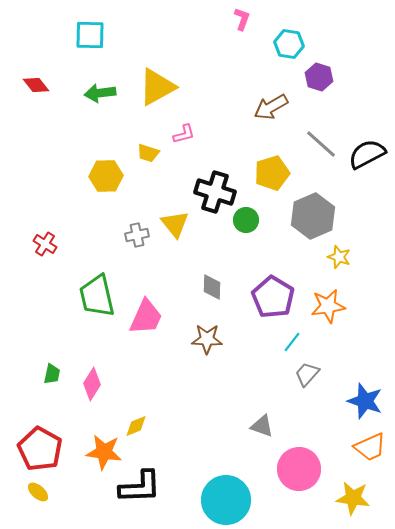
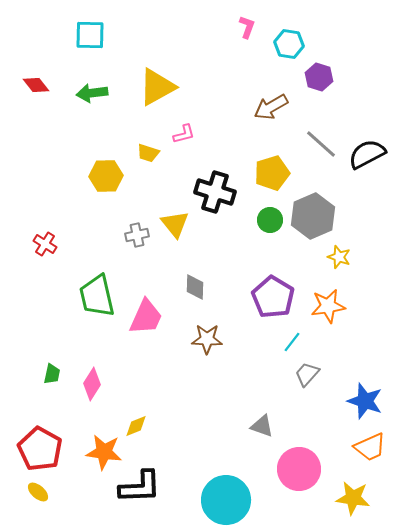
pink L-shape at (242, 19): moved 5 px right, 8 px down
green arrow at (100, 93): moved 8 px left
green circle at (246, 220): moved 24 px right
gray diamond at (212, 287): moved 17 px left
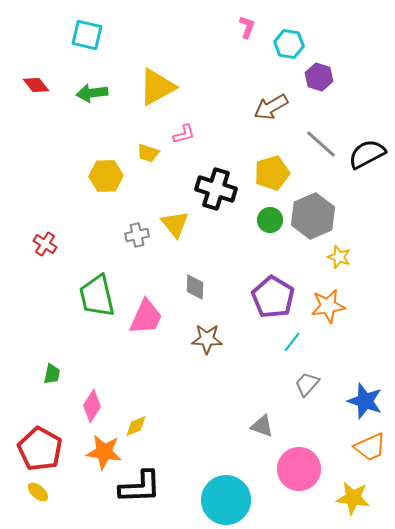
cyan square at (90, 35): moved 3 px left; rotated 12 degrees clockwise
black cross at (215, 192): moved 1 px right, 3 px up
gray trapezoid at (307, 374): moved 10 px down
pink diamond at (92, 384): moved 22 px down
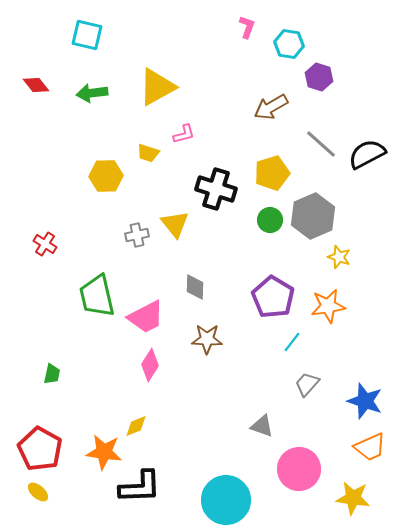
pink trapezoid at (146, 317): rotated 39 degrees clockwise
pink diamond at (92, 406): moved 58 px right, 41 px up
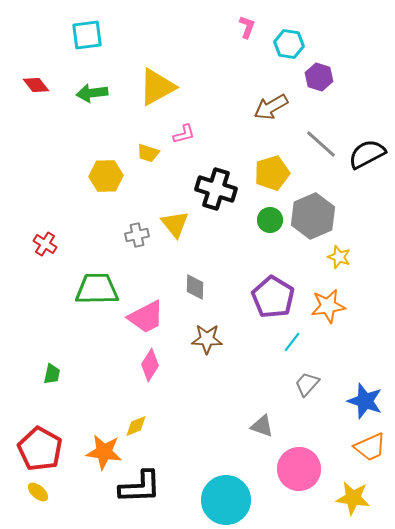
cyan square at (87, 35): rotated 20 degrees counterclockwise
green trapezoid at (97, 296): moved 7 px up; rotated 102 degrees clockwise
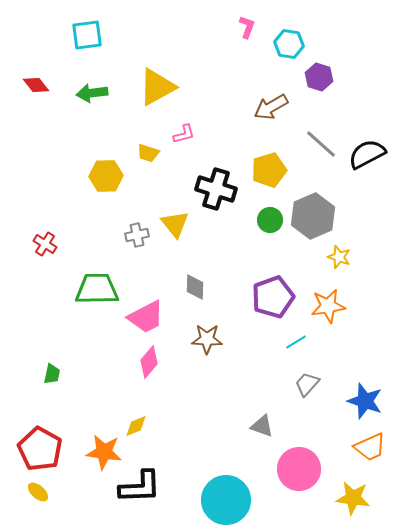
yellow pentagon at (272, 173): moved 3 px left, 3 px up
purple pentagon at (273, 297): rotated 21 degrees clockwise
cyan line at (292, 342): moved 4 px right; rotated 20 degrees clockwise
pink diamond at (150, 365): moved 1 px left, 3 px up; rotated 8 degrees clockwise
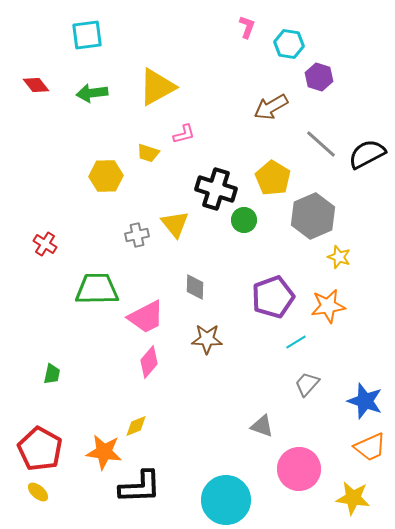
yellow pentagon at (269, 170): moved 4 px right, 8 px down; rotated 24 degrees counterclockwise
green circle at (270, 220): moved 26 px left
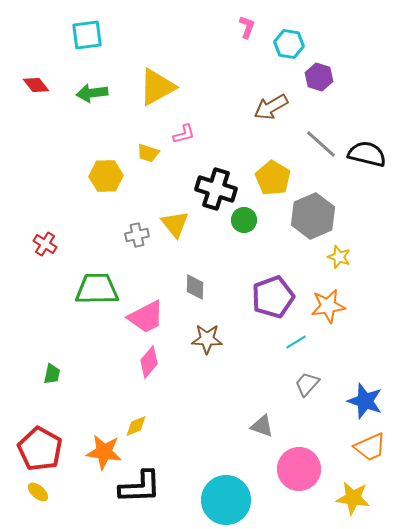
black semicircle at (367, 154): rotated 42 degrees clockwise
